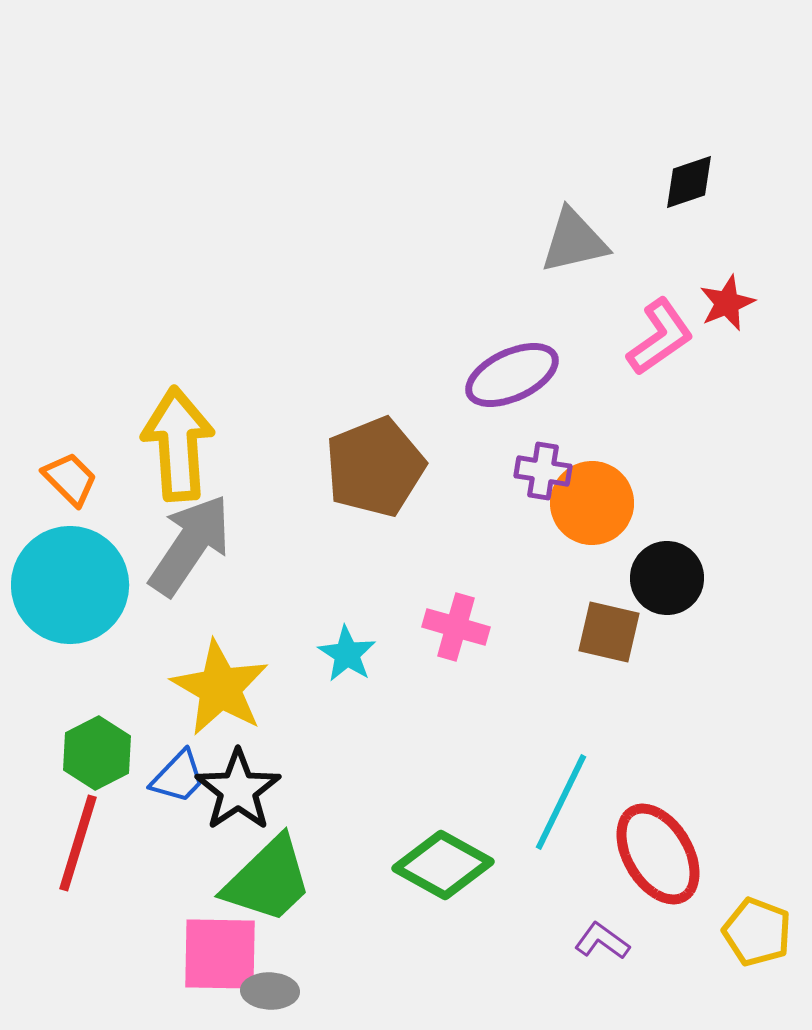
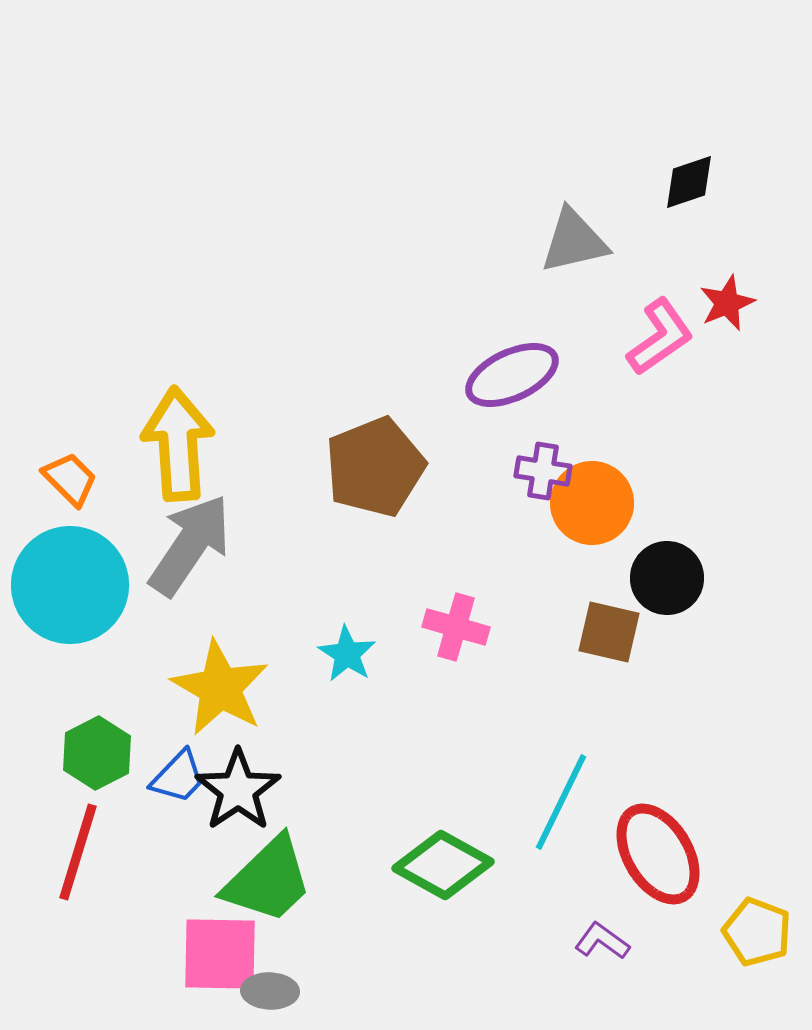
red line: moved 9 px down
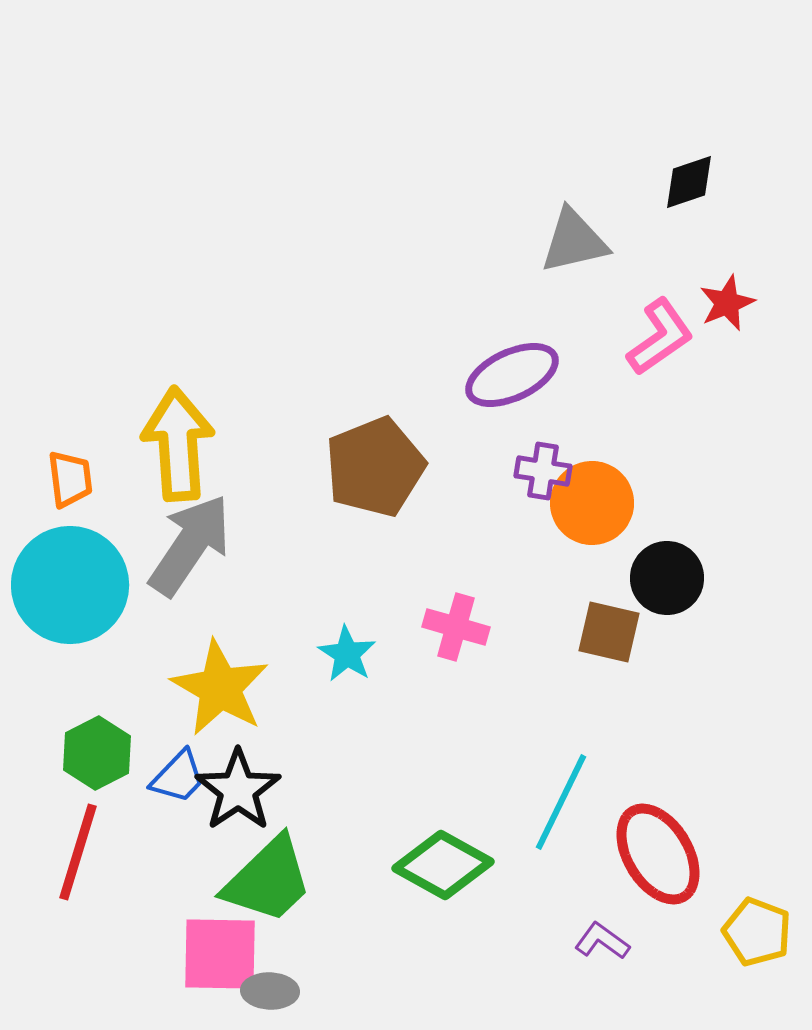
orange trapezoid: rotated 38 degrees clockwise
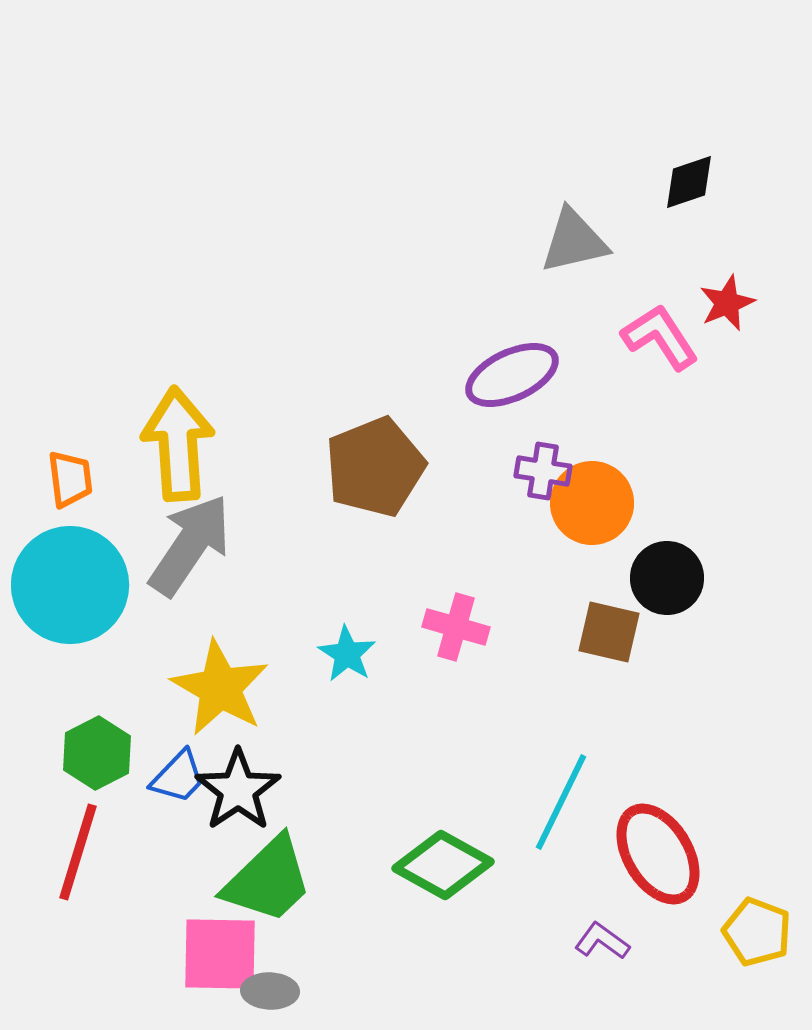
pink L-shape: rotated 88 degrees counterclockwise
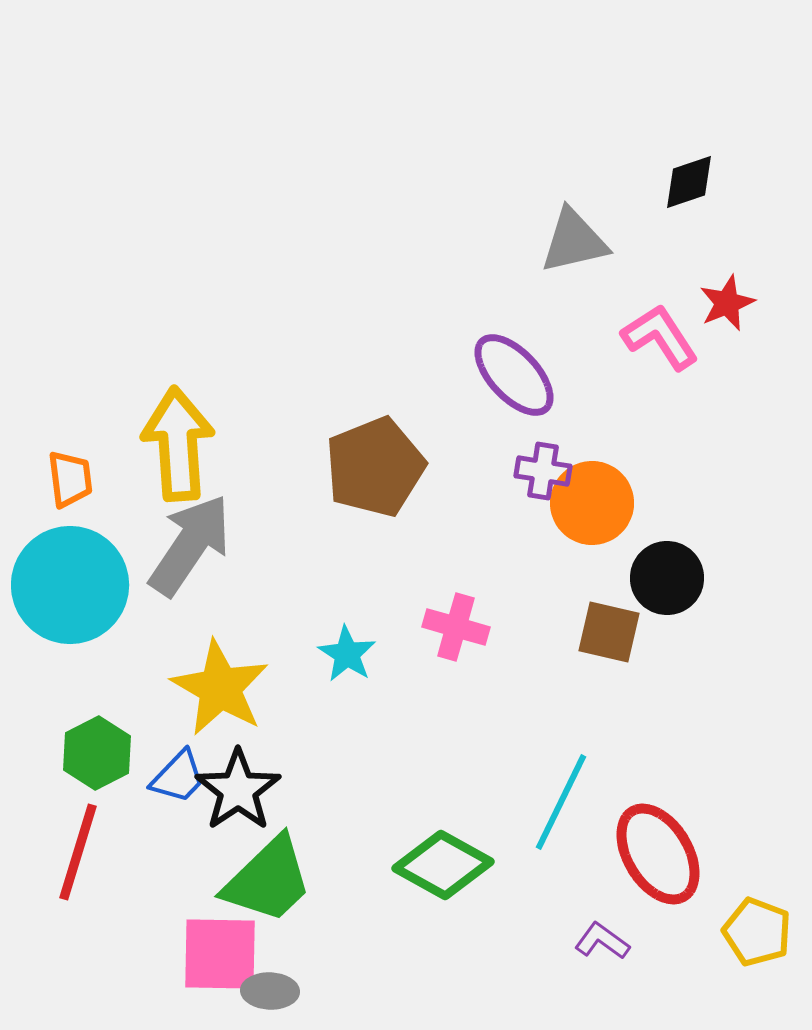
purple ellipse: moved 2 px right; rotated 72 degrees clockwise
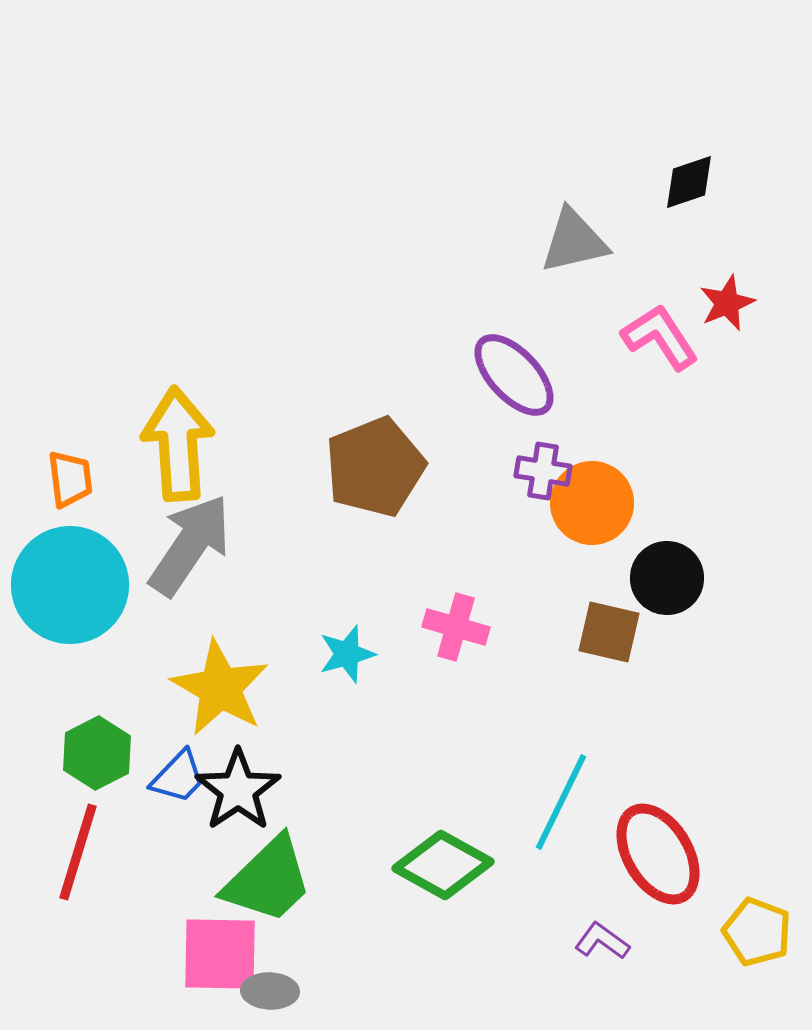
cyan star: rotated 24 degrees clockwise
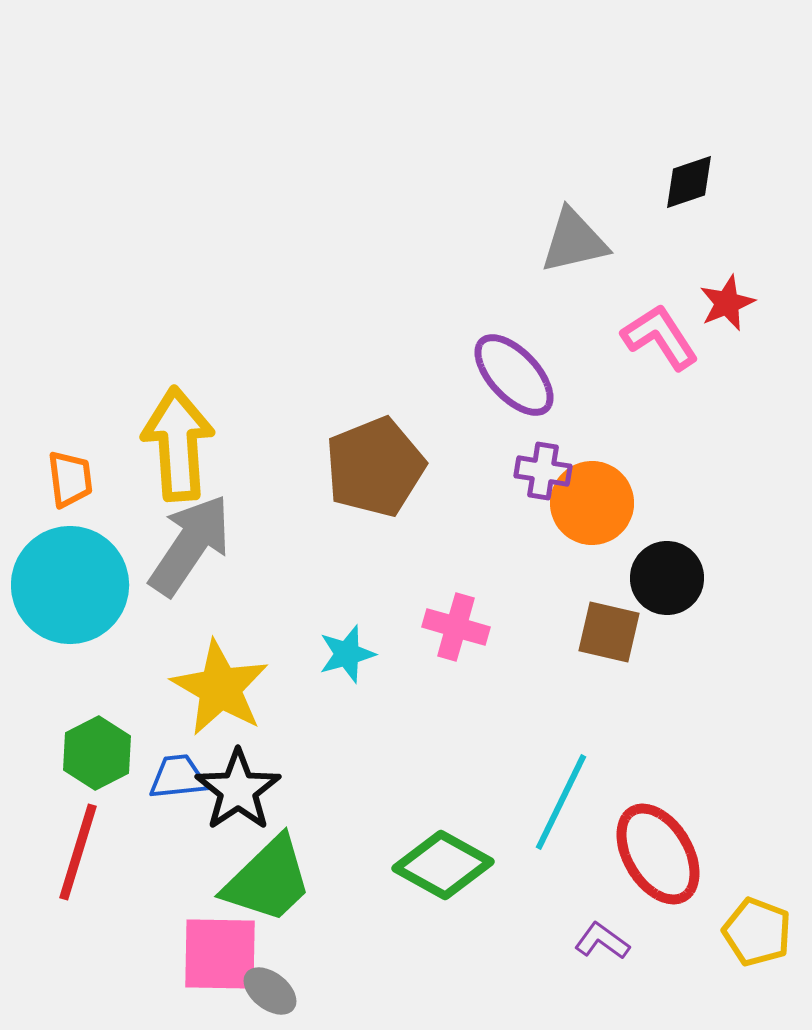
blue trapezoid: rotated 140 degrees counterclockwise
gray ellipse: rotated 36 degrees clockwise
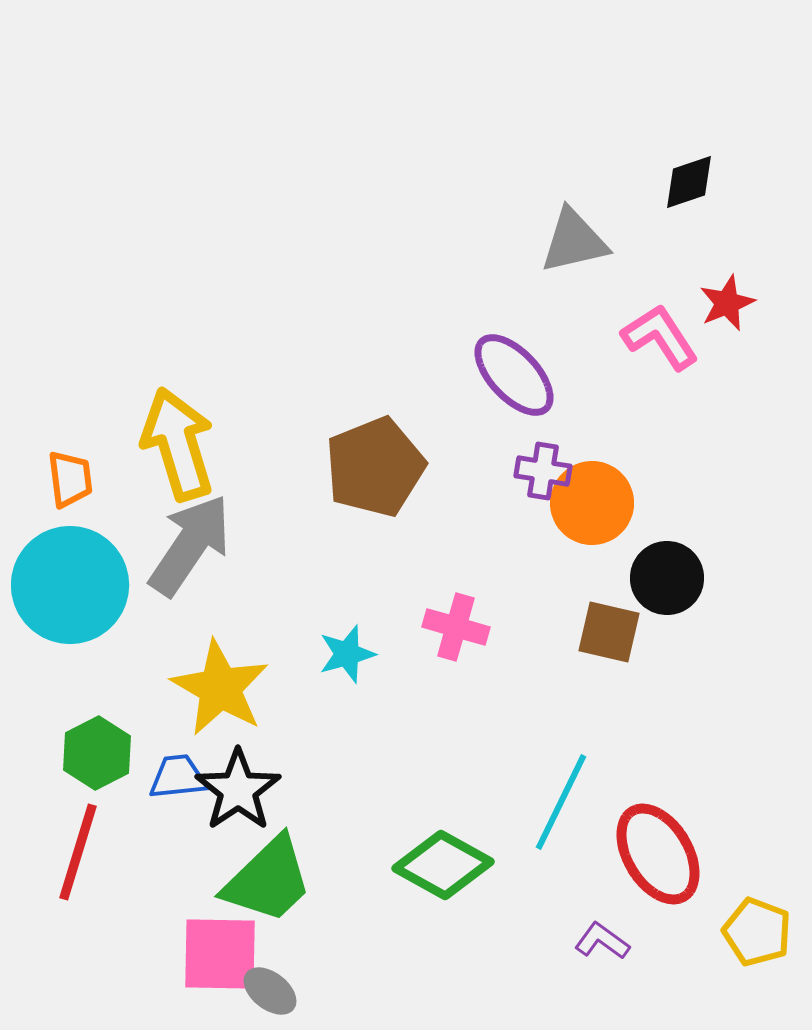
yellow arrow: rotated 13 degrees counterclockwise
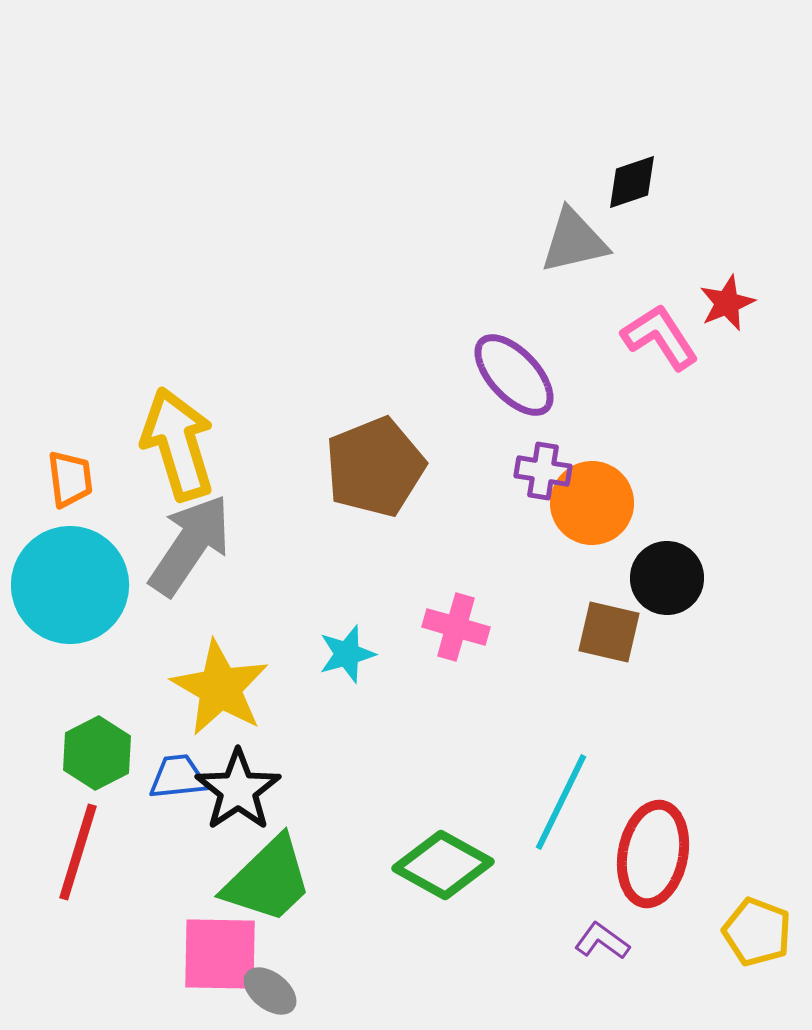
black diamond: moved 57 px left
red ellipse: moved 5 px left; rotated 42 degrees clockwise
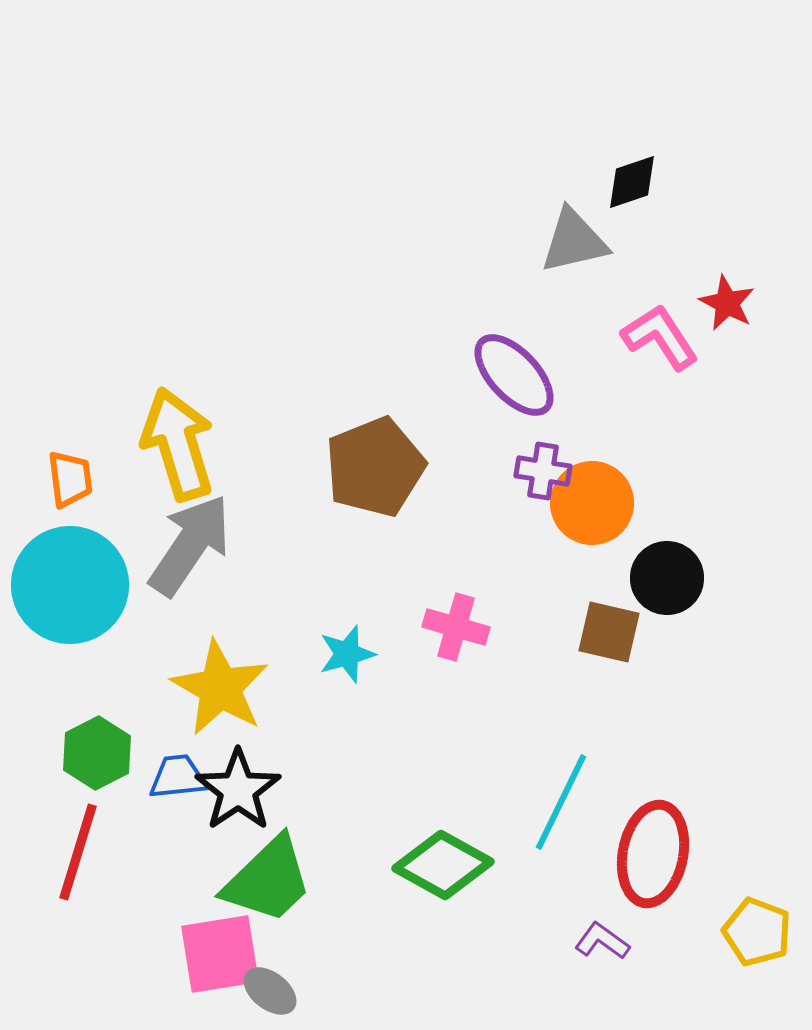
red star: rotated 22 degrees counterclockwise
pink square: rotated 10 degrees counterclockwise
